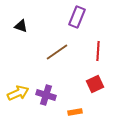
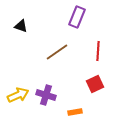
yellow arrow: moved 2 px down
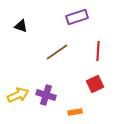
purple rectangle: rotated 50 degrees clockwise
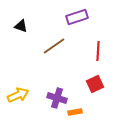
brown line: moved 3 px left, 6 px up
purple cross: moved 11 px right, 3 px down
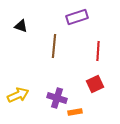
brown line: rotated 50 degrees counterclockwise
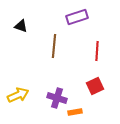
red line: moved 1 px left
red square: moved 2 px down
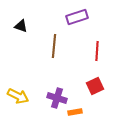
yellow arrow: moved 1 px down; rotated 50 degrees clockwise
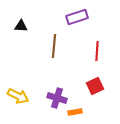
black triangle: rotated 16 degrees counterclockwise
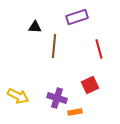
black triangle: moved 14 px right, 1 px down
red line: moved 2 px right, 2 px up; rotated 18 degrees counterclockwise
red square: moved 5 px left, 1 px up
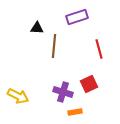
black triangle: moved 2 px right, 1 px down
red square: moved 1 px left, 1 px up
purple cross: moved 6 px right, 6 px up
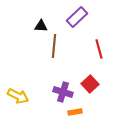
purple rectangle: rotated 25 degrees counterclockwise
black triangle: moved 4 px right, 2 px up
red square: moved 1 px right; rotated 18 degrees counterclockwise
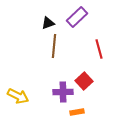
black triangle: moved 7 px right, 3 px up; rotated 24 degrees counterclockwise
red square: moved 6 px left, 3 px up
purple cross: rotated 18 degrees counterclockwise
orange rectangle: moved 2 px right
